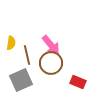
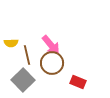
yellow semicircle: rotated 80 degrees clockwise
brown circle: moved 1 px right
gray square: moved 2 px right; rotated 20 degrees counterclockwise
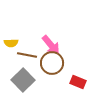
brown line: rotated 66 degrees counterclockwise
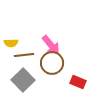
brown line: moved 3 px left; rotated 18 degrees counterclockwise
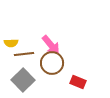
brown line: moved 1 px up
